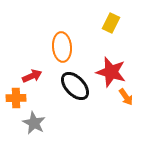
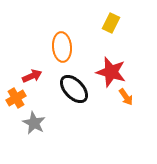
black ellipse: moved 1 px left, 3 px down
orange cross: rotated 30 degrees counterclockwise
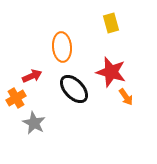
yellow rectangle: rotated 42 degrees counterclockwise
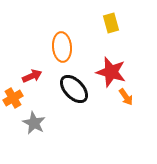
orange cross: moved 3 px left
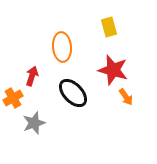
yellow rectangle: moved 2 px left, 4 px down
red star: moved 2 px right, 2 px up
red arrow: rotated 48 degrees counterclockwise
black ellipse: moved 1 px left, 4 px down
gray star: rotated 25 degrees clockwise
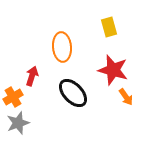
orange cross: moved 1 px up
gray star: moved 16 px left
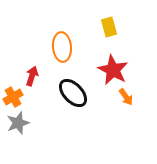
red star: rotated 12 degrees clockwise
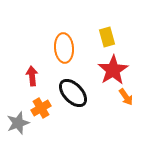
yellow rectangle: moved 2 px left, 10 px down
orange ellipse: moved 2 px right, 1 px down
red star: rotated 12 degrees clockwise
red arrow: rotated 24 degrees counterclockwise
orange cross: moved 28 px right, 11 px down
